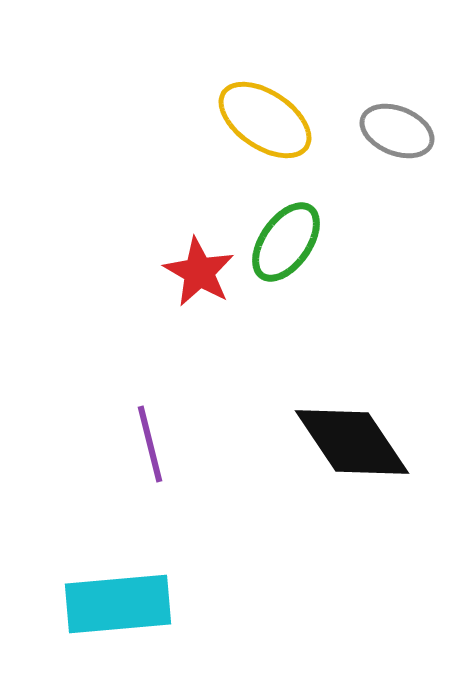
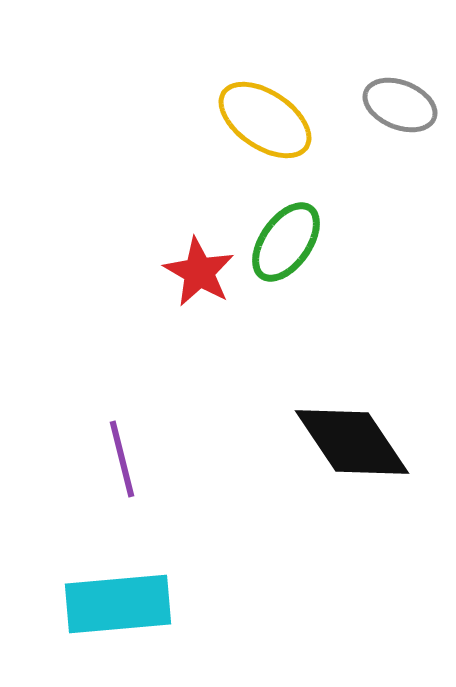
gray ellipse: moved 3 px right, 26 px up
purple line: moved 28 px left, 15 px down
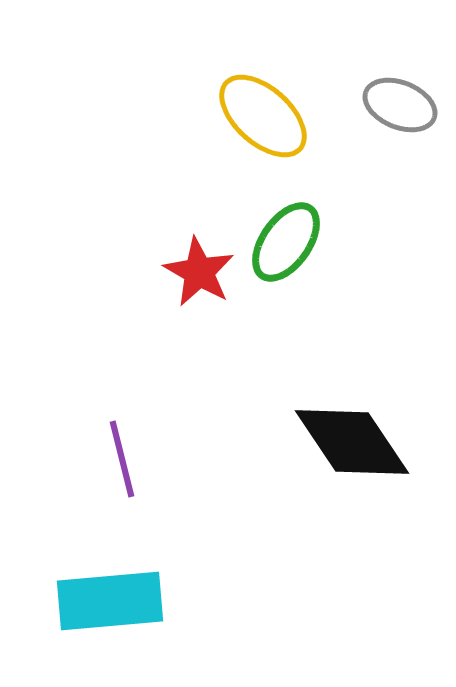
yellow ellipse: moved 2 px left, 4 px up; rotated 8 degrees clockwise
cyan rectangle: moved 8 px left, 3 px up
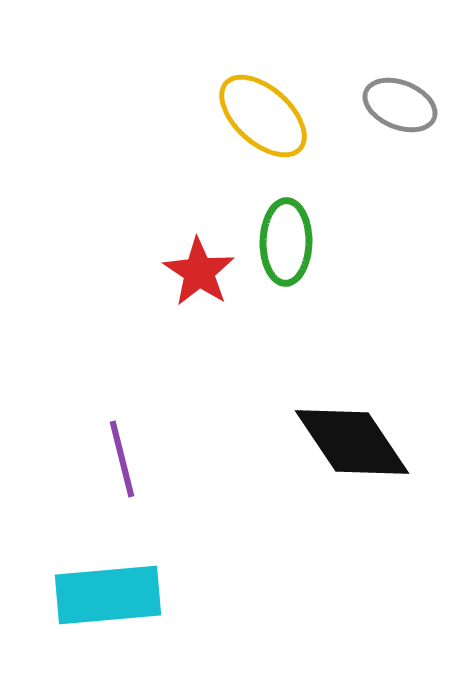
green ellipse: rotated 34 degrees counterclockwise
red star: rotated 4 degrees clockwise
cyan rectangle: moved 2 px left, 6 px up
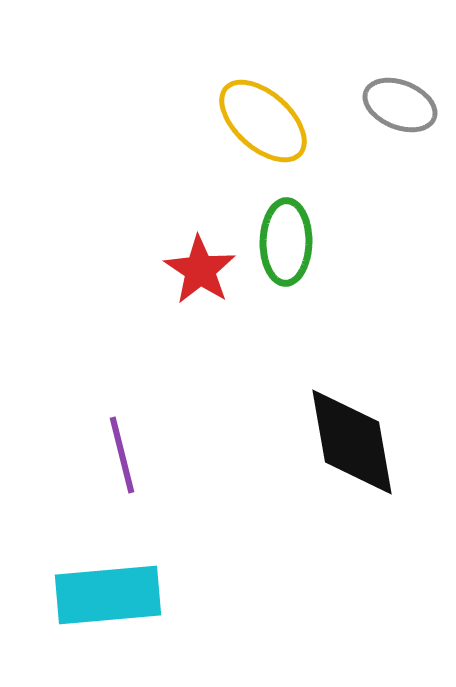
yellow ellipse: moved 5 px down
red star: moved 1 px right, 2 px up
black diamond: rotated 24 degrees clockwise
purple line: moved 4 px up
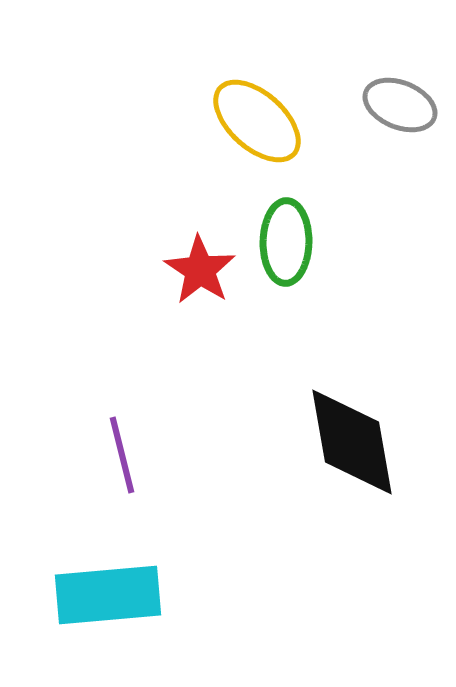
yellow ellipse: moved 6 px left
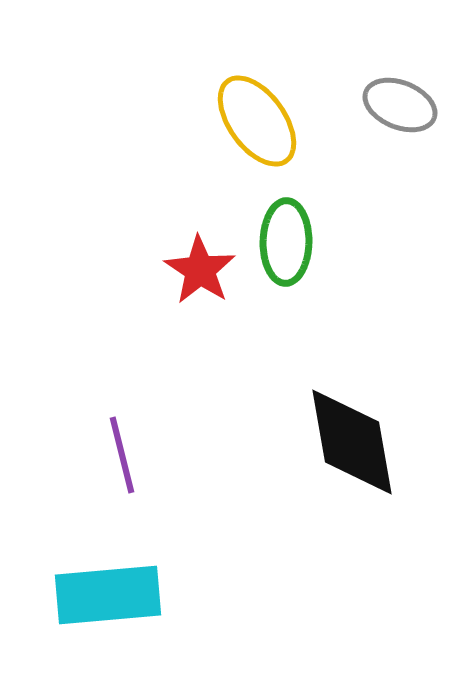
yellow ellipse: rotated 12 degrees clockwise
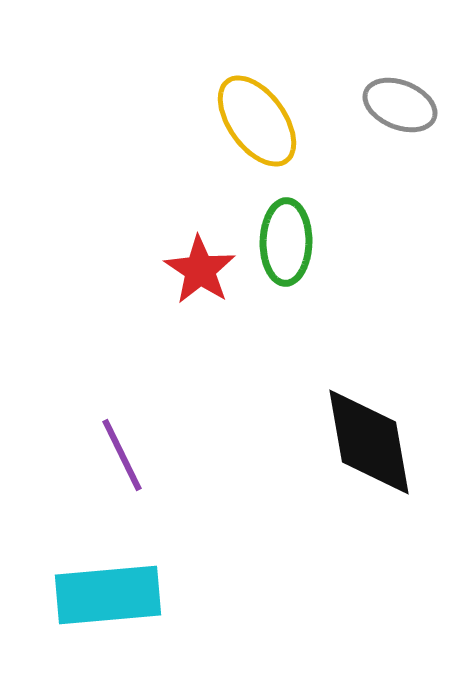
black diamond: moved 17 px right
purple line: rotated 12 degrees counterclockwise
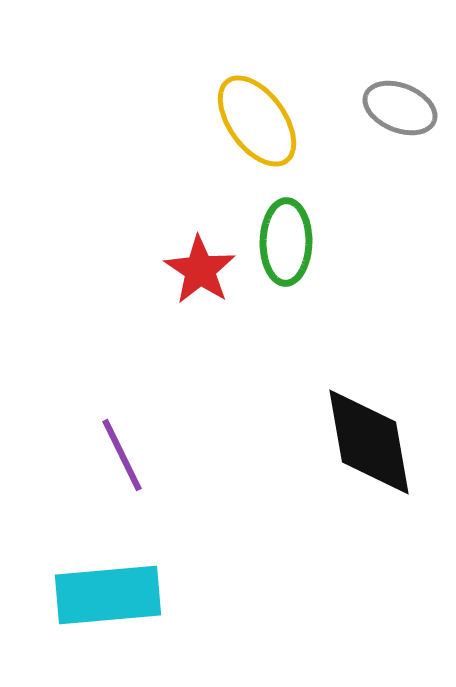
gray ellipse: moved 3 px down
